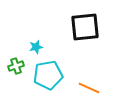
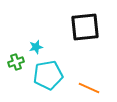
green cross: moved 4 px up
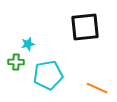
cyan star: moved 8 px left, 3 px up
green cross: rotated 21 degrees clockwise
orange line: moved 8 px right
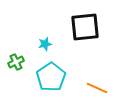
cyan star: moved 17 px right
green cross: rotated 28 degrees counterclockwise
cyan pentagon: moved 3 px right, 2 px down; rotated 24 degrees counterclockwise
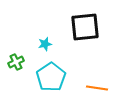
orange line: rotated 15 degrees counterclockwise
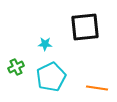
cyan star: rotated 16 degrees clockwise
green cross: moved 5 px down
cyan pentagon: rotated 8 degrees clockwise
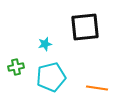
cyan star: rotated 16 degrees counterclockwise
green cross: rotated 14 degrees clockwise
cyan pentagon: rotated 12 degrees clockwise
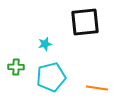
black square: moved 5 px up
green cross: rotated 14 degrees clockwise
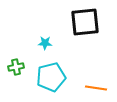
cyan star: moved 1 px up; rotated 16 degrees clockwise
green cross: rotated 14 degrees counterclockwise
orange line: moved 1 px left
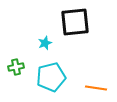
black square: moved 10 px left
cyan star: rotated 24 degrees counterclockwise
